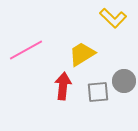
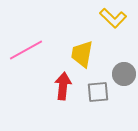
yellow trapezoid: rotated 48 degrees counterclockwise
gray circle: moved 7 px up
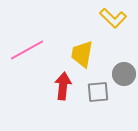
pink line: moved 1 px right
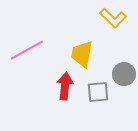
red arrow: moved 2 px right
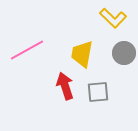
gray circle: moved 21 px up
red arrow: rotated 24 degrees counterclockwise
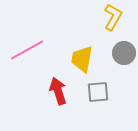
yellow L-shape: moved 1 px up; rotated 104 degrees counterclockwise
yellow trapezoid: moved 5 px down
red arrow: moved 7 px left, 5 px down
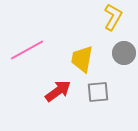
red arrow: rotated 72 degrees clockwise
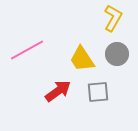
yellow L-shape: moved 1 px down
gray circle: moved 7 px left, 1 px down
yellow trapezoid: rotated 44 degrees counterclockwise
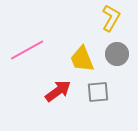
yellow L-shape: moved 2 px left
yellow trapezoid: rotated 12 degrees clockwise
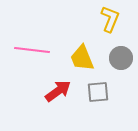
yellow L-shape: moved 1 px left, 1 px down; rotated 8 degrees counterclockwise
pink line: moved 5 px right; rotated 36 degrees clockwise
gray circle: moved 4 px right, 4 px down
yellow trapezoid: moved 1 px up
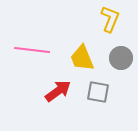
gray square: rotated 15 degrees clockwise
